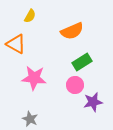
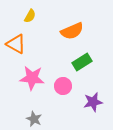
pink star: moved 2 px left
pink circle: moved 12 px left, 1 px down
gray star: moved 4 px right
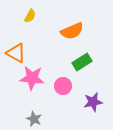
orange triangle: moved 9 px down
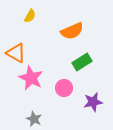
pink star: moved 1 px left; rotated 20 degrees clockwise
pink circle: moved 1 px right, 2 px down
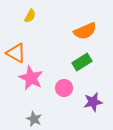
orange semicircle: moved 13 px right
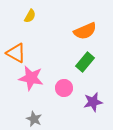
green rectangle: moved 3 px right; rotated 18 degrees counterclockwise
pink star: rotated 15 degrees counterclockwise
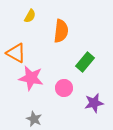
orange semicircle: moved 24 px left; rotated 60 degrees counterclockwise
purple star: moved 1 px right, 1 px down
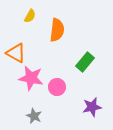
orange semicircle: moved 4 px left, 1 px up
pink circle: moved 7 px left, 1 px up
purple star: moved 2 px left, 4 px down
gray star: moved 3 px up
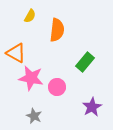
purple star: rotated 18 degrees counterclockwise
